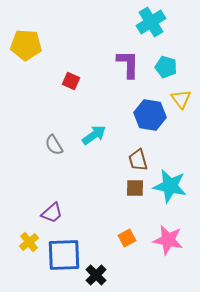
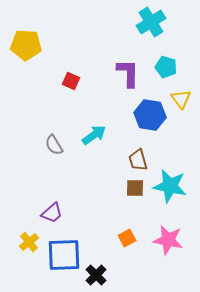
purple L-shape: moved 9 px down
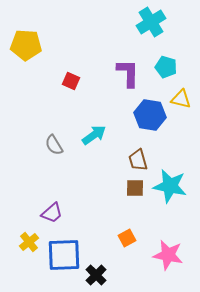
yellow triangle: rotated 40 degrees counterclockwise
pink star: moved 15 px down
